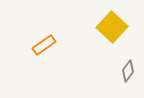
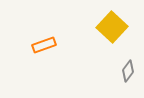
orange rectangle: rotated 15 degrees clockwise
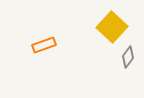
gray diamond: moved 14 px up
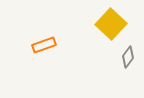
yellow square: moved 1 px left, 3 px up
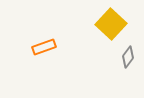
orange rectangle: moved 2 px down
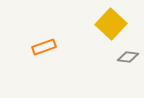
gray diamond: rotated 60 degrees clockwise
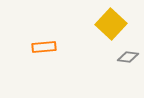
orange rectangle: rotated 15 degrees clockwise
